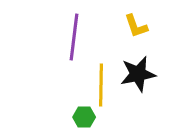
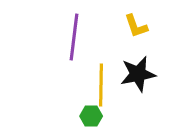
green hexagon: moved 7 px right, 1 px up
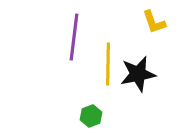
yellow L-shape: moved 18 px right, 4 px up
yellow line: moved 7 px right, 21 px up
green hexagon: rotated 20 degrees counterclockwise
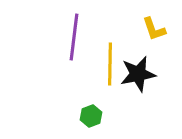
yellow L-shape: moved 7 px down
yellow line: moved 2 px right
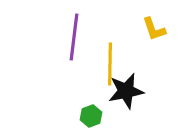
black star: moved 12 px left, 17 px down
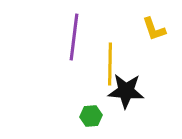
black star: rotated 15 degrees clockwise
green hexagon: rotated 15 degrees clockwise
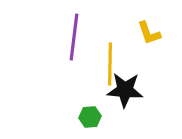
yellow L-shape: moved 5 px left, 4 px down
black star: moved 1 px left, 1 px up
green hexagon: moved 1 px left, 1 px down
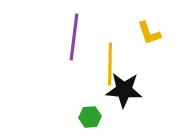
black star: moved 1 px left
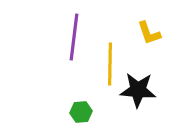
black star: moved 14 px right
green hexagon: moved 9 px left, 5 px up
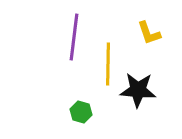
yellow line: moved 2 px left
green hexagon: rotated 20 degrees clockwise
